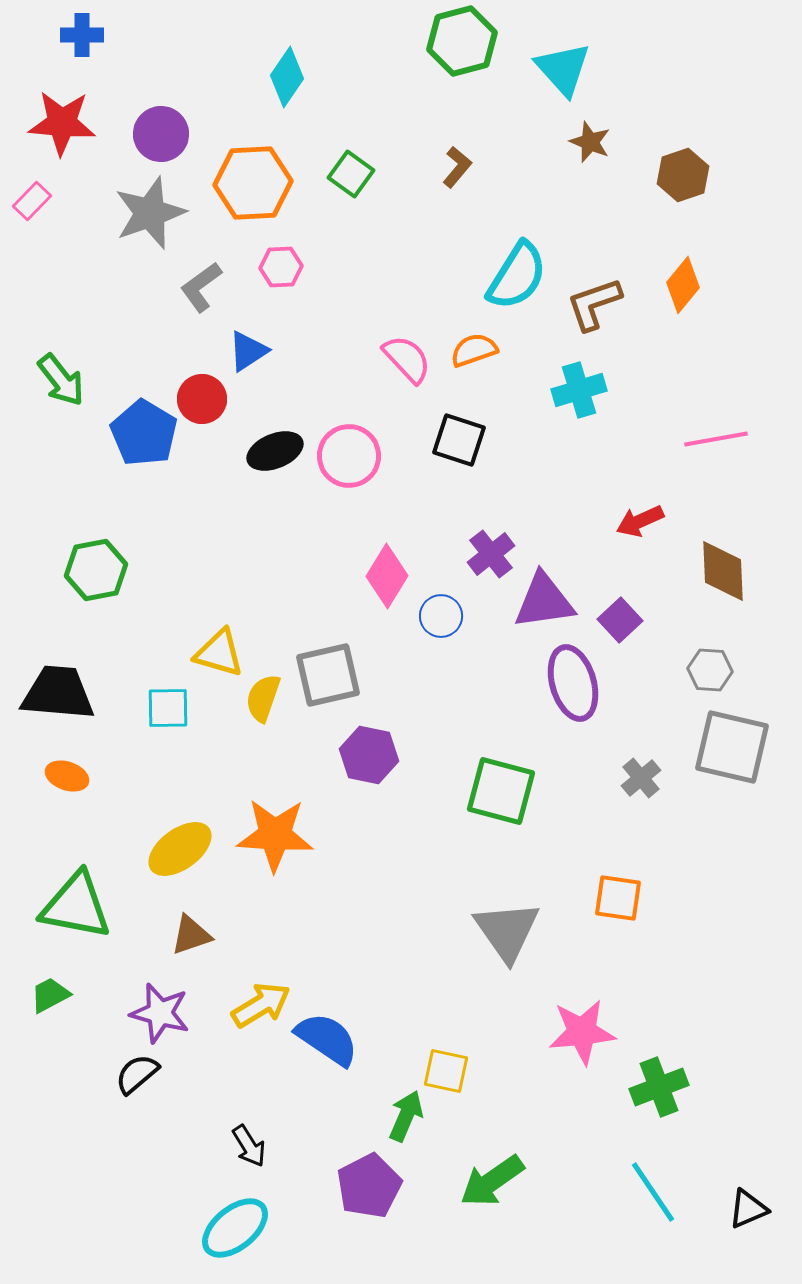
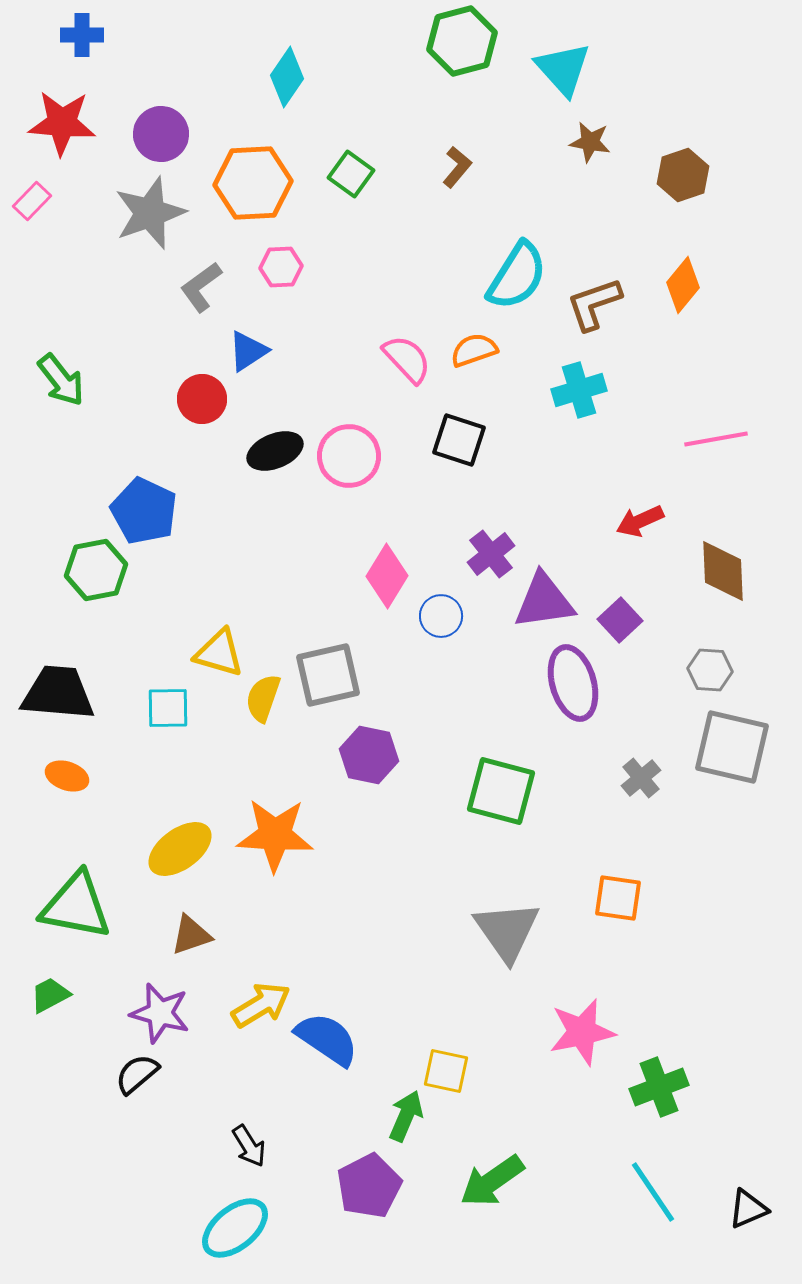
brown star at (590, 142): rotated 12 degrees counterclockwise
blue pentagon at (144, 433): moved 78 px down; rotated 6 degrees counterclockwise
pink star at (582, 1032): rotated 6 degrees counterclockwise
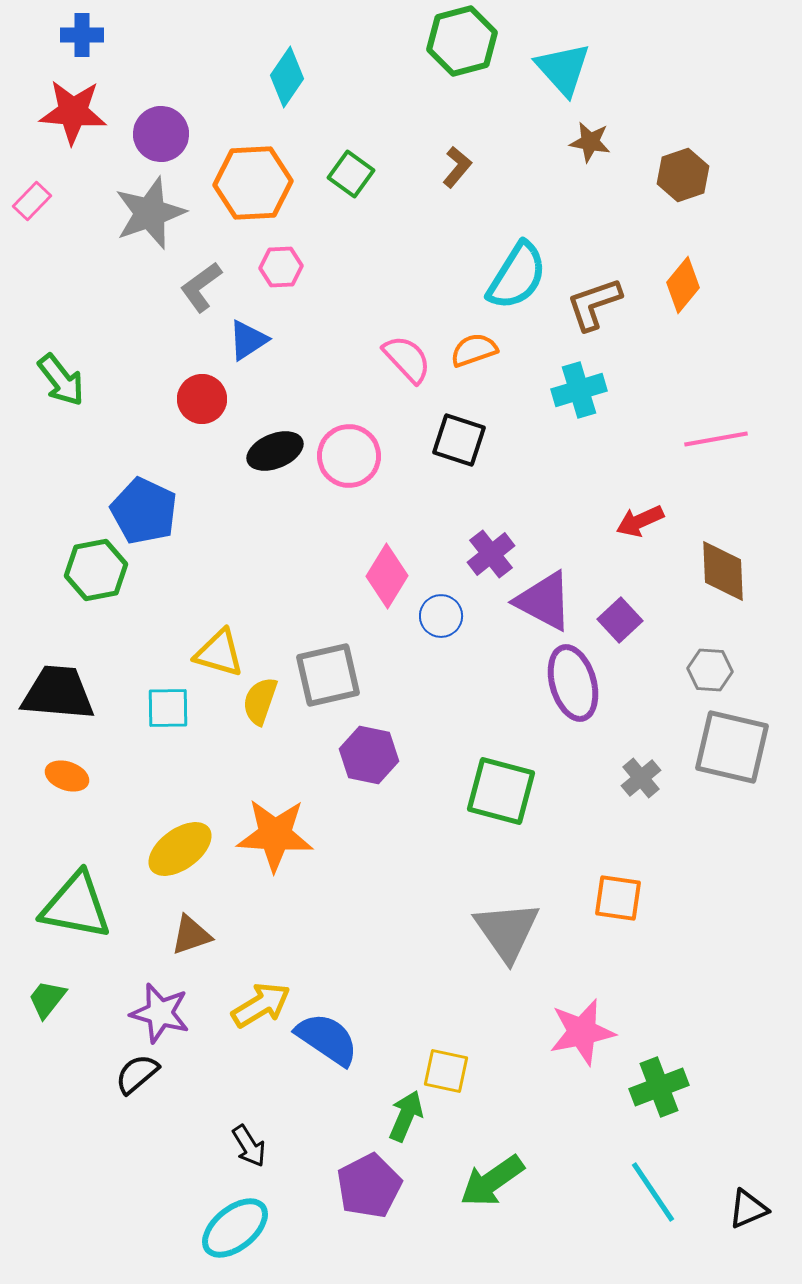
red star at (62, 123): moved 11 px right, 11 px up
blue triangle at (248, 351): moved 11 px up
purple triangle at (544, 601): rotated 36 degrees clockwise
yellow semicircle at (263, 698): moved 3 px left, 3 px down
green trapezoid at (50, 995): moved 3 px left, 4 px down; rotated 24 degrees counterclockwise
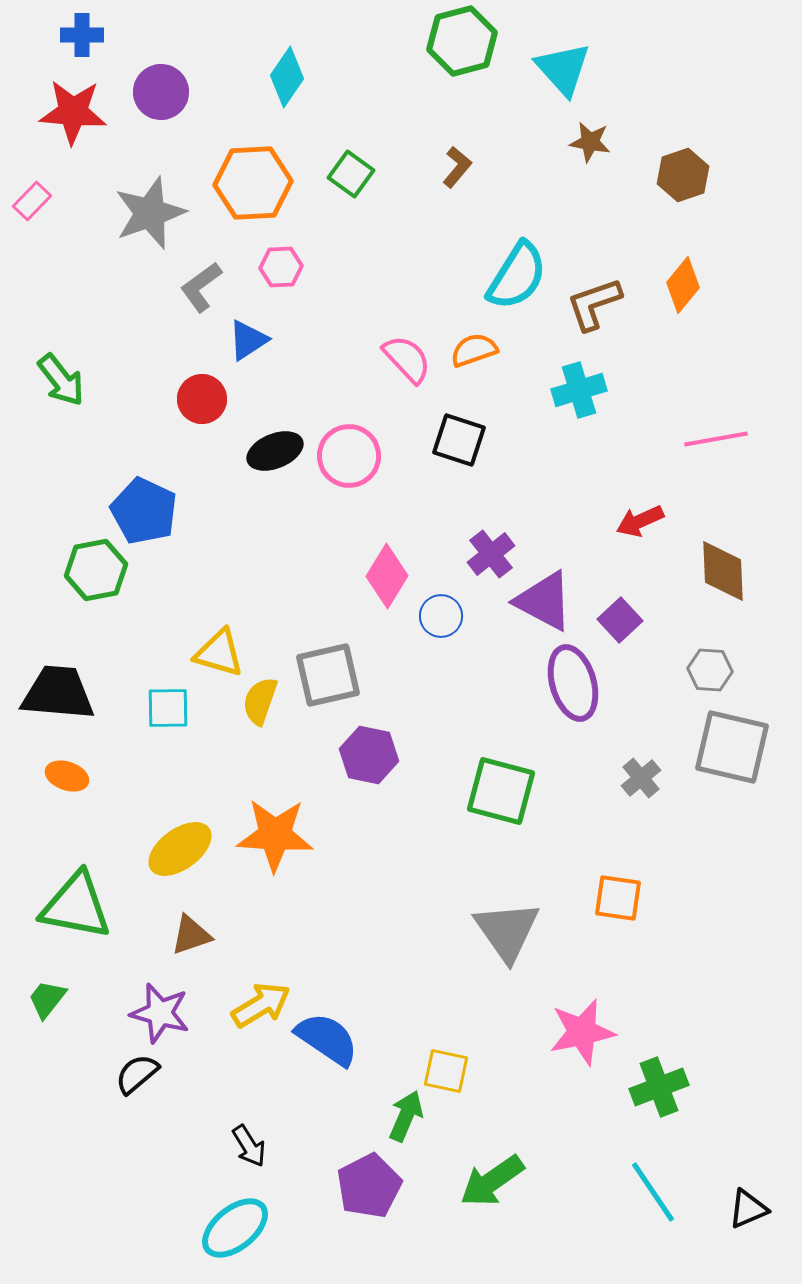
purple circle at (161, 134): moved 42 px up
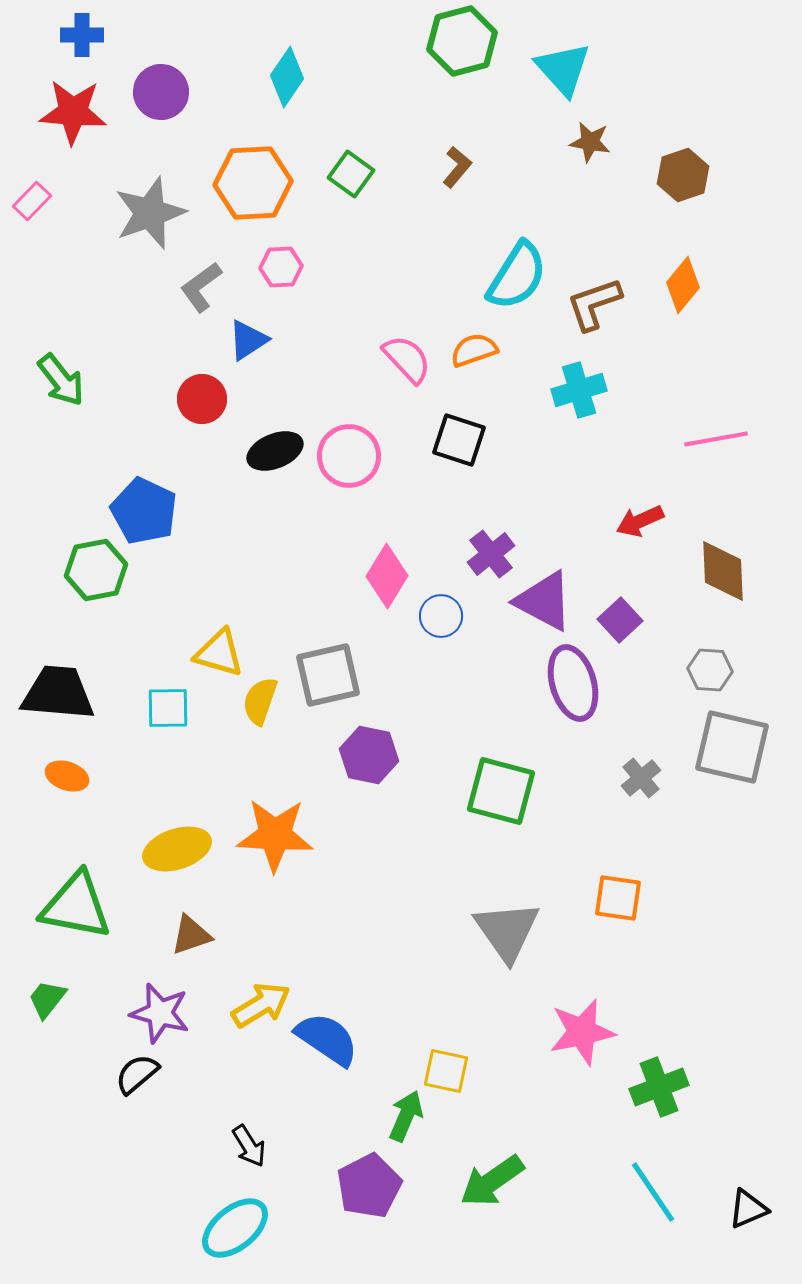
yellow ellipse at (180, 849): moved 3 px left; rotated 18 degrees clockwise
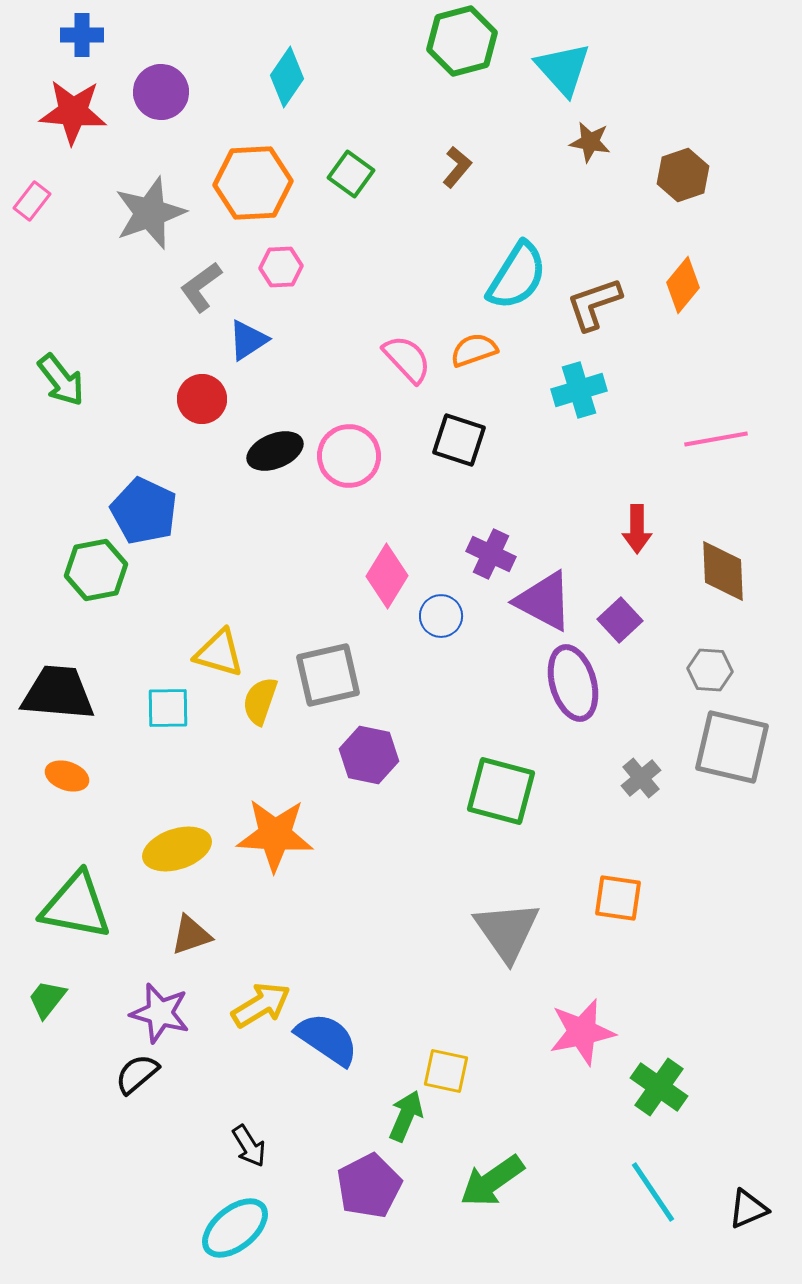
pink rectangle at (32, 201): rotated 6 degrees counterclockwise
red arrow at (640, 521): moved 3 px left, 8 px down; rotated 66 degrees counterclockwise
purple cross at (491, 554): rotated 27 degrees counterclockwise
green cross at (659, 1087): rotated 34 degrees counterclockwise
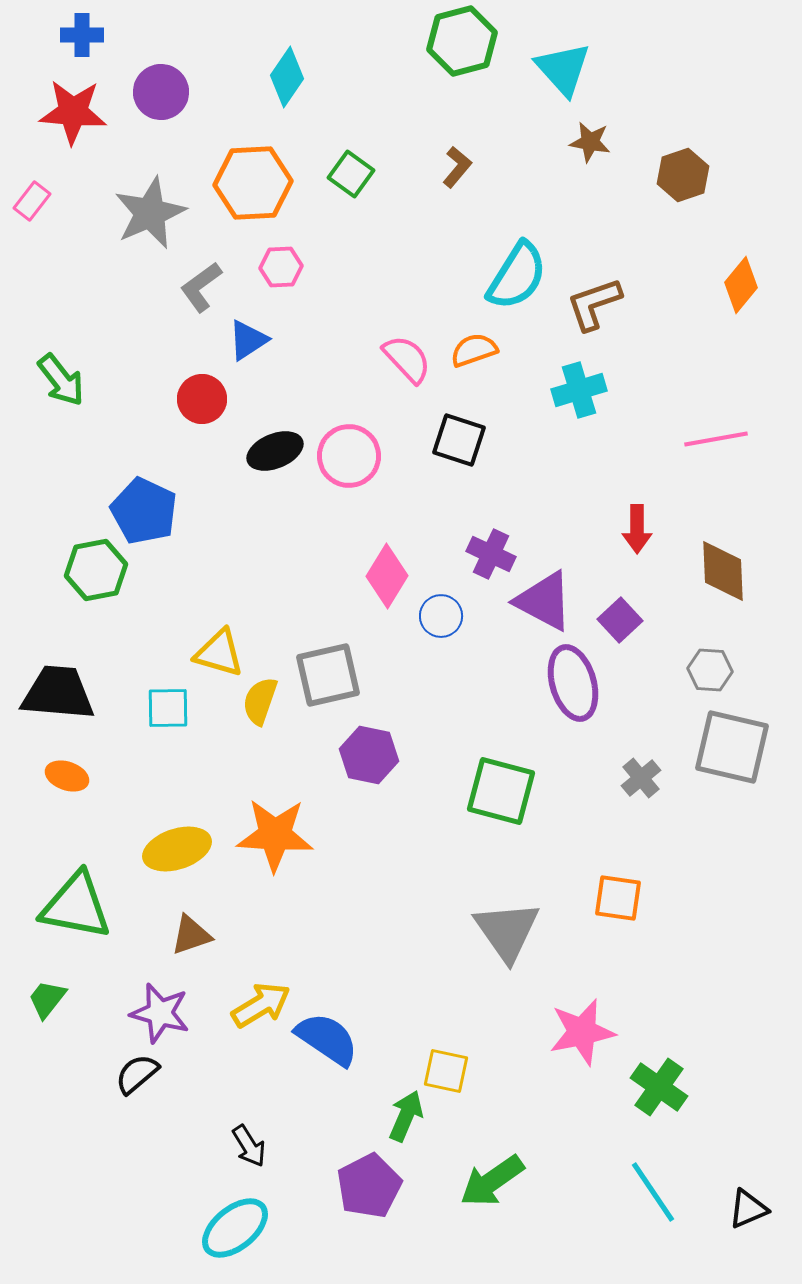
gray star at (150, 213): rotated 4 degrees counterclockwise
orange diamond at (683, 285): moved 58 px right
